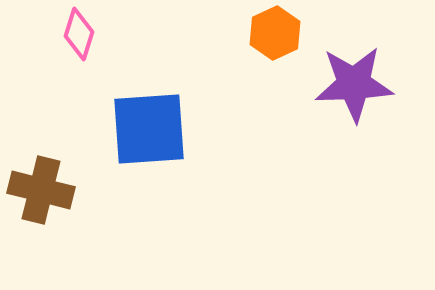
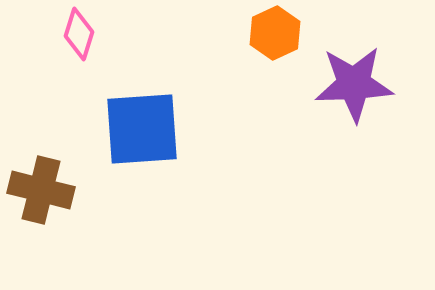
blue square: moved 7 px left
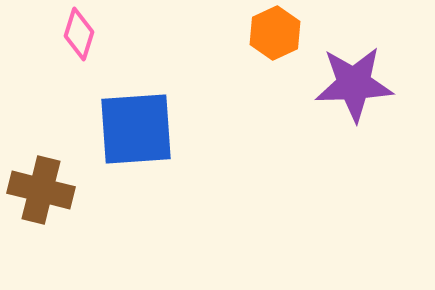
blue square: moved 6 px left
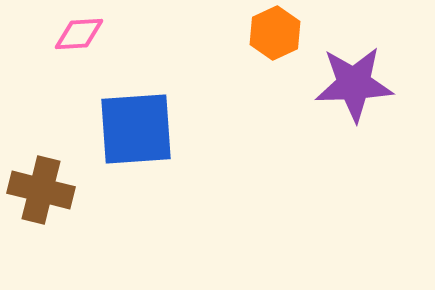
pink diamond: rotated 69 degrees clockwise
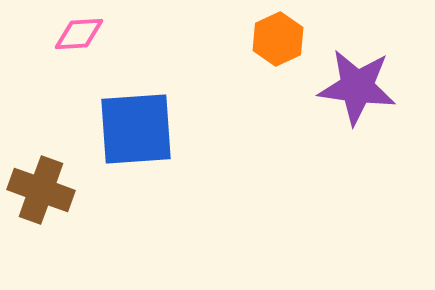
orange hexagon: moved 3 px right, 6 px down
purple star: moved 3 px right, 3 px down; rotated 10 degrees clockwise
brown cross: rotated 6 degrees clockwise
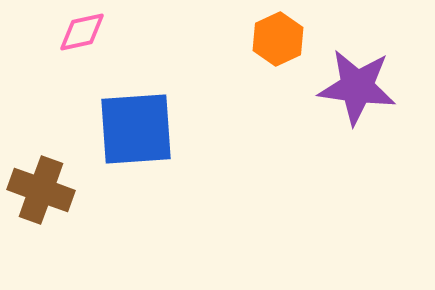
pink diamond: moved 3 px right, 2 px up; rotated 9 degrees counterclockwise
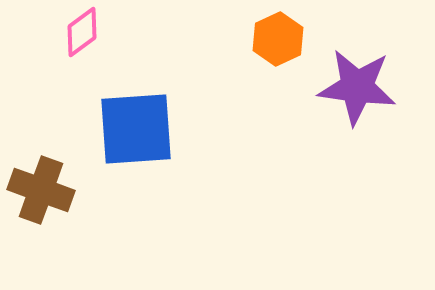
pink diamond: rotated 24 degrees counterclockwise
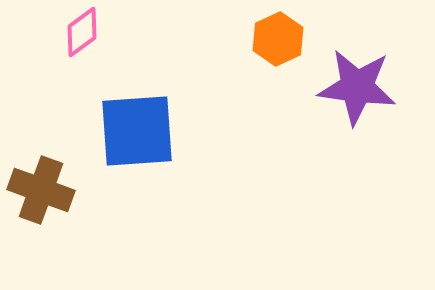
blue square: moved 1 px right, 2 px down
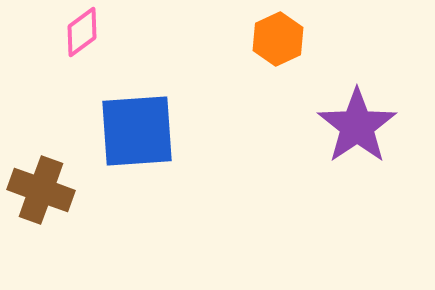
purple star: moved 39 px down; rotated 30 degrees clockwise
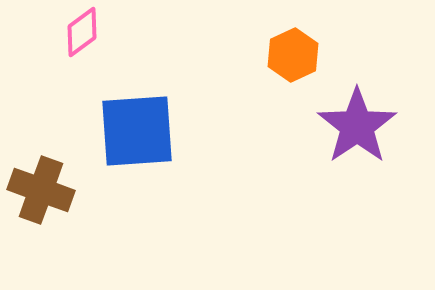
orange hexagon: moved 15 px right, 16 px down
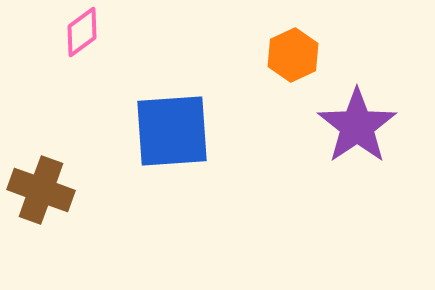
blue square: moved 35 px right
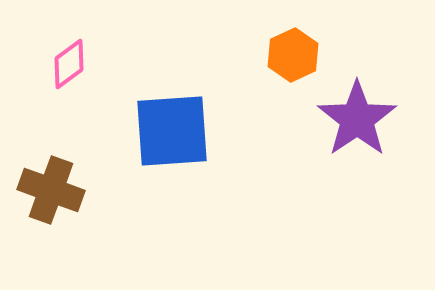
pink diamond: moved 13 px left, 32 px down
purple star: moved 7 px up
brown cross: moved 10 px right
